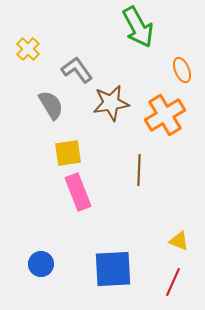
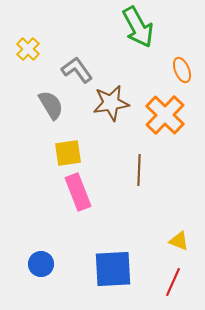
orange cross: rotated 15 degrees counterclockwise
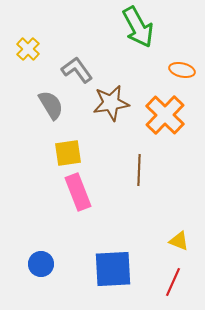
orange ellipse: rotated 55 degrees counterclockwise
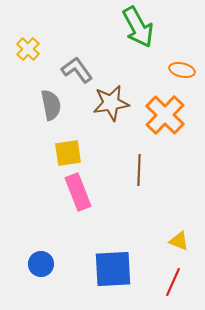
gray semicircle: rotated 20 degrees clockwise
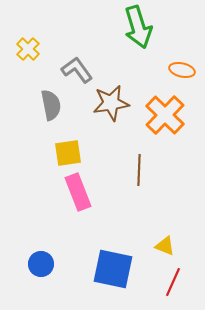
green arrow: rotated 12 degrees clockwise
yellow triangle: moved 14 px left, 5 px down
blue square: rotated 15 degrees clockwise
